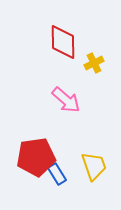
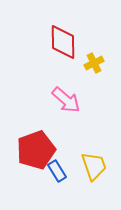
red pentagon: moved 7 px up; rotated 12 degrees counterclockwise
blue rectangle: moved 3 px up
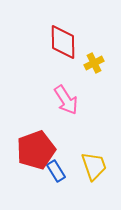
pink arrow: rotated 16 degrees clockwise
blue rectangle: moved 1 px left
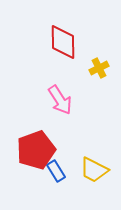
yellow cross: moved 5 px right, 5 px down
pink arrow: moved 6 px left
yellow trapezoid: moved 4 px down; rotated 136 degrees clockwise
